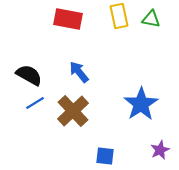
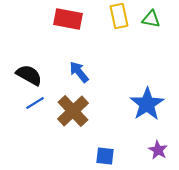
blue star: moved 6 px right
purple star: moved 2 px left; rotated 18 degrees counterclockwise
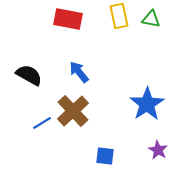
blue line: moved 7 px right, 20 px down
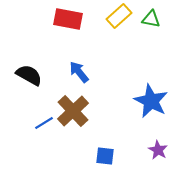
yellow rectangle: rotated 60 degrees clockwise
blue star: moved 4 px right, 3 px up; rotated 12 degrees counterclockwise
blue line: moved 2 px right
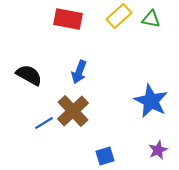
blue arrow: rotated 120 degrees counterclockwise
purple star: rotated 18 degrees clockwise
blue square: rotated 24 degrees counterclockwise
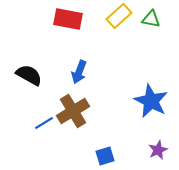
brown cross: rotated 12 degrees clockwise
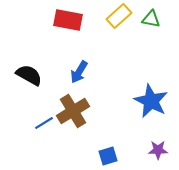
red rectangle: moved 1 px down
blue arrow: rotated 10 degrees clockwise
purple star: rotated 24 degrees clockwise
blue square: moved 3 px right
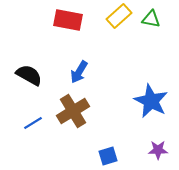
blue line: moved 11 px left
